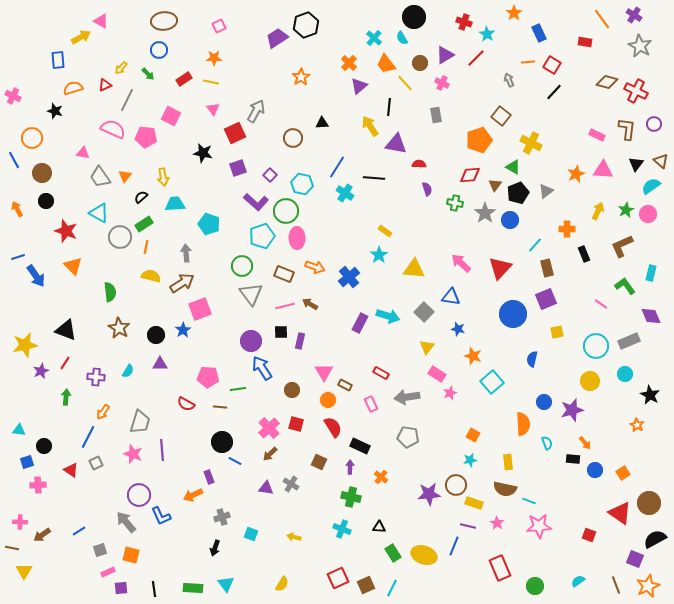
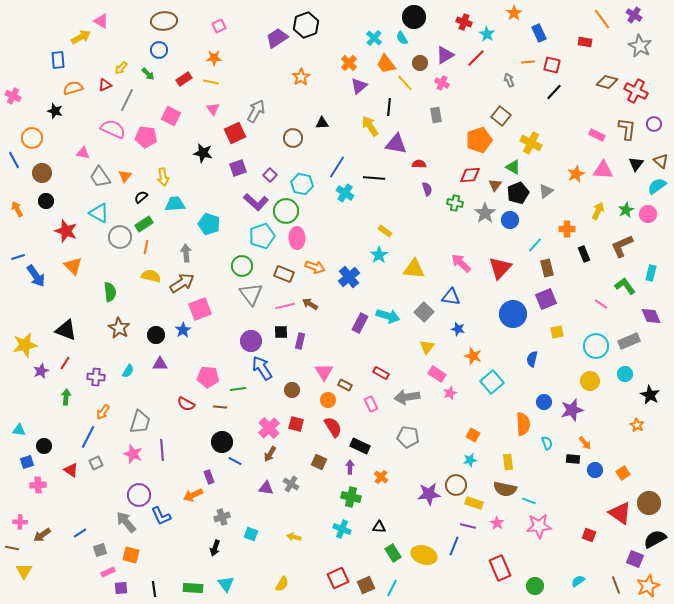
red square at (552, 65): rotated 18 degrees counterclockwise
cyan semicircle at (651, 186): moved 6 px right
brown arrow at (270, 454): rotated 14 degrees counterclockwise
blue line at (79, 531): moved 1 px right, 2 px down
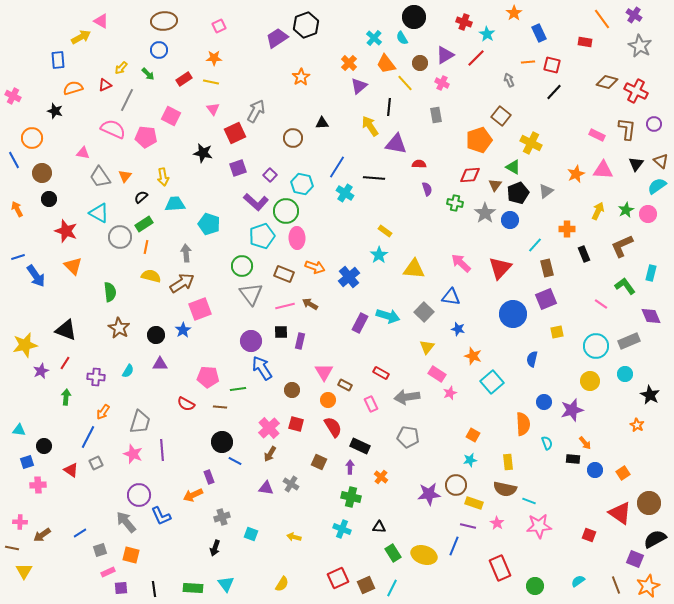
black circle at (46, 201): moved 3 px right, 2 px up
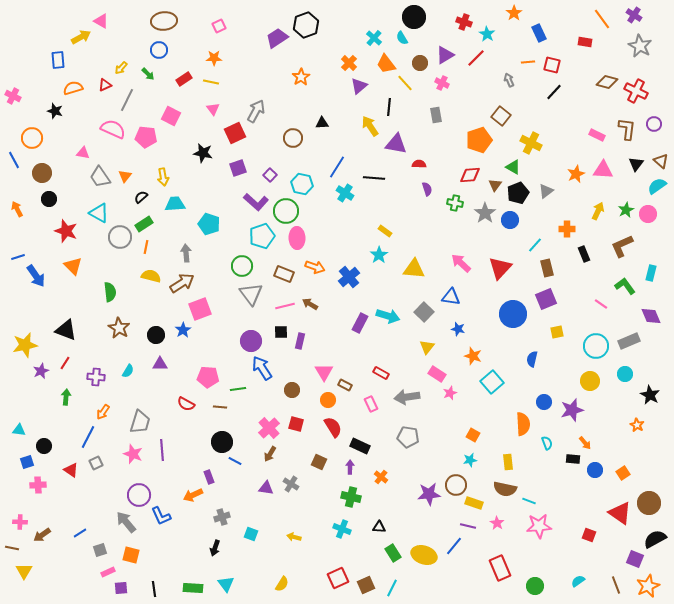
blue line at (454, 546): rotated 18 degrees clockwise
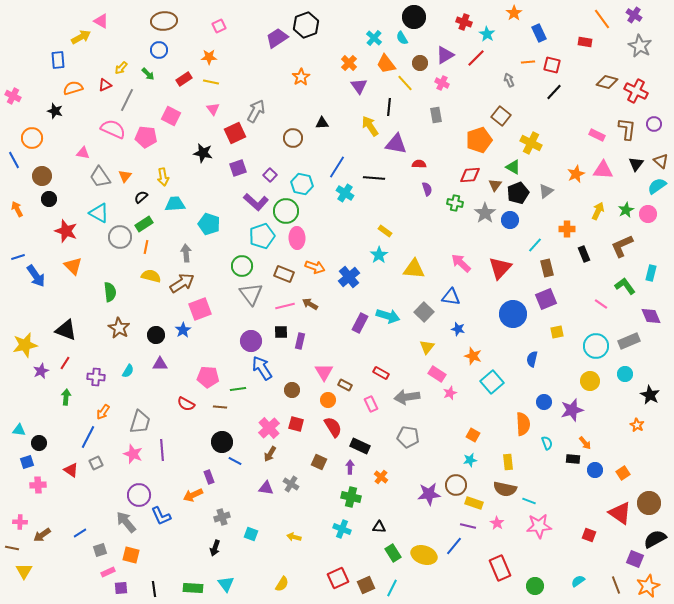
orange star at (214, 58): moved 5 px left, 1 px up
purple triangle at (359, 86): rotated 24 degrees counterclockwise
brown circle at (42, 173): moved 3 px down
black circle at (44, 446): moved 5 px left, 3 px up
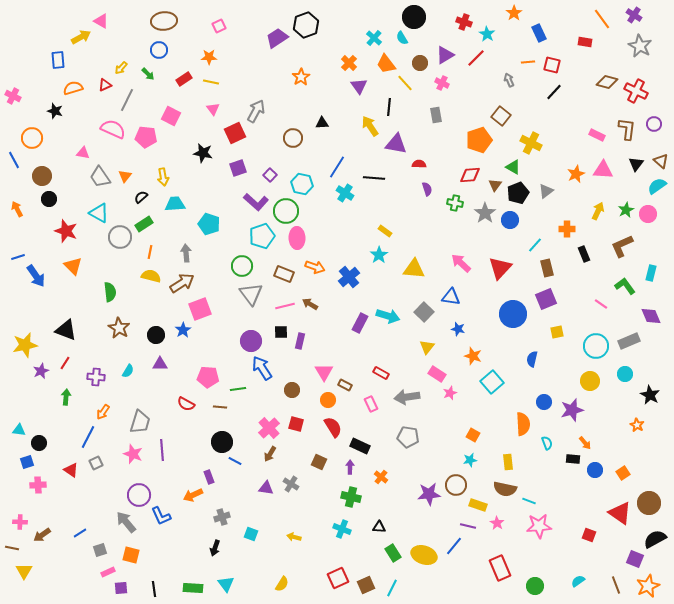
orange line at (146, 247): moved 4 px right, 5 px down
yellow rectangle at (474, 503): moved 4 px right, 2 px down
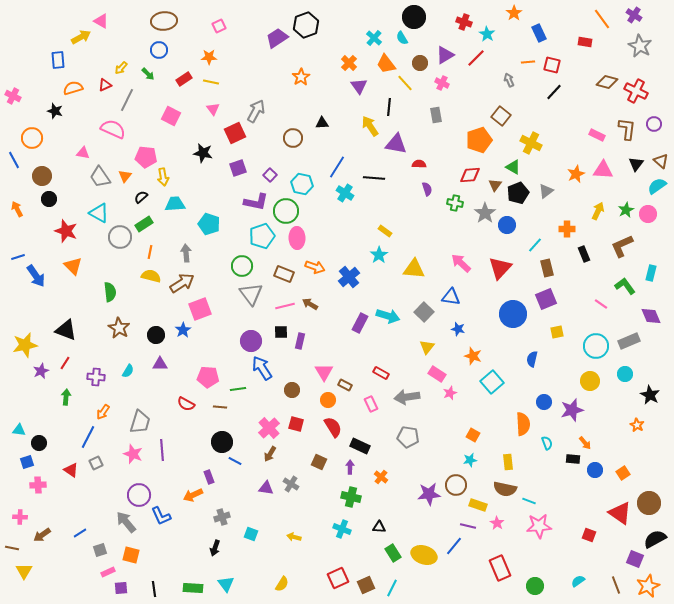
pink pentagon at (146, 137): moved 20 px down
purple L-shape at (256, 202): rotated 30 degrees counterclockwise
blue circle at (510, 220): moved 3 px left, 5 px down
pink cross at (20, 522): moved 5 px up
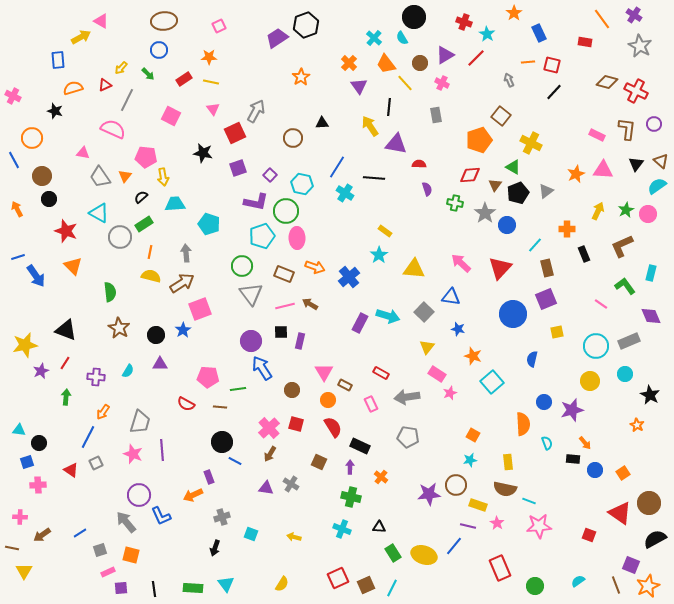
purple square at (635, 559): moved 4 px left, 6 px down
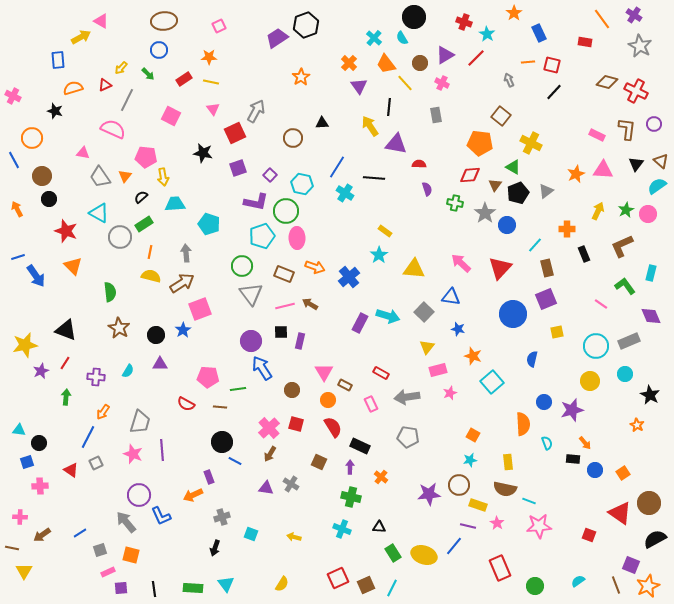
orange pentagon at (479, 140): moved 1 px right, 3 px down; rotated 25 degrees clockwise
pink rectangle at (437, 374): moved 1 px right, 4 px up; rotated 48 degrees counterclockwise
pink cross at (38, 485): moved 2 px right, 1 px down
brown circle at (456, 485): moved 3 px right
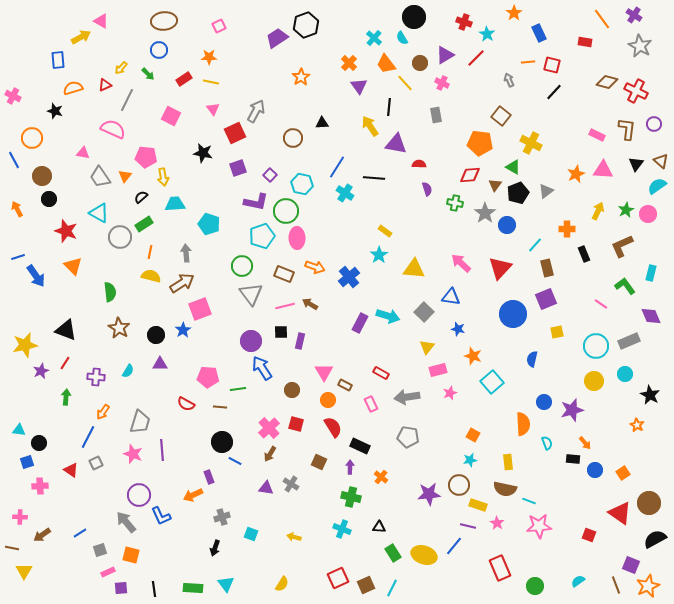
yellow circle at (590, 381): moved 4 px right
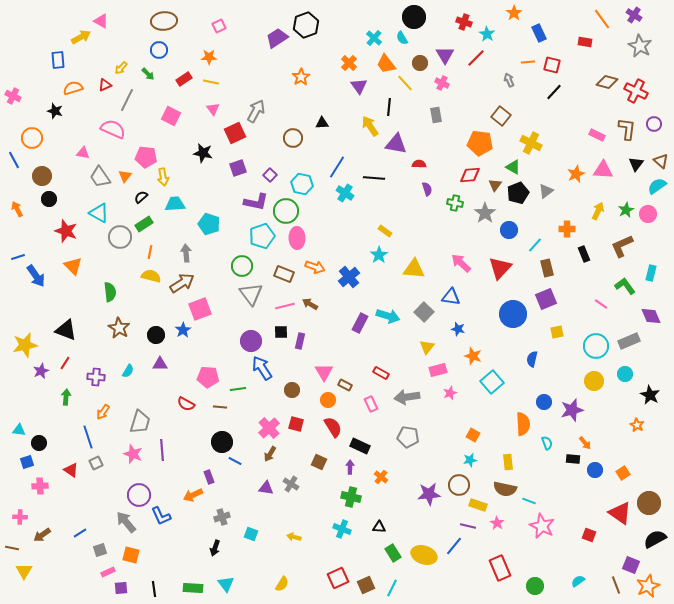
purple triangle at (445, 55): rotated 30 degrees counterclockwise
blue circle at (507, 225): moved 2 px right, 5 px down
blue line at (88, 437): rotated 45 degrees counterclockwise
pink star at (539, 526): moved 3 px right; rotated 30 degrees clockwise
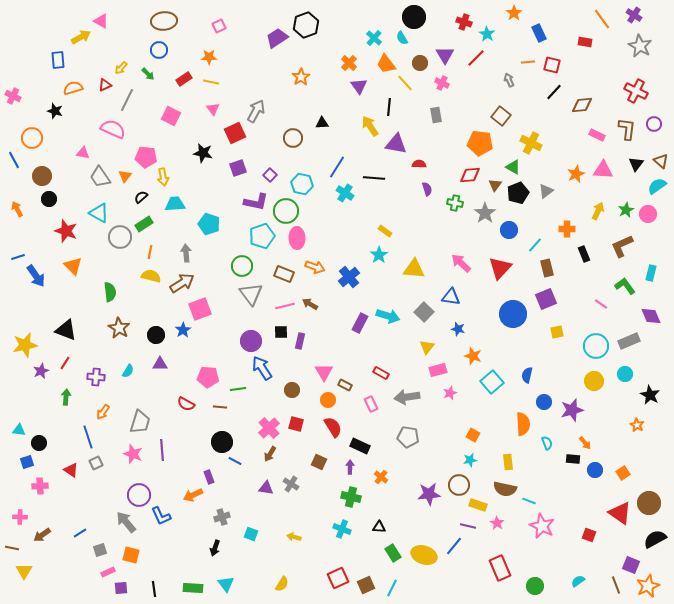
brown diamond at (607, 82): moved 25 px left, 23 px down; rotated 20 degrees counterclockwise
blue semicircle at (532, 359): moved 5 px left, 16 px down
